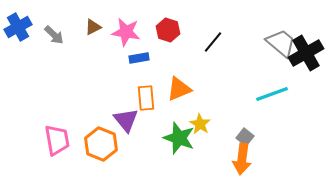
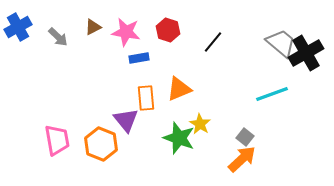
gray arrow: moved 4 px right, 2 px down
orange arrow: rotated 140 degrees counterclockwise
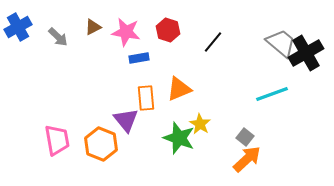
orange arrow: moved 5 px right
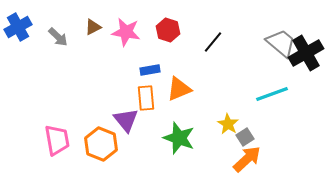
blue rectangle: moved 11 px right, 12 px down
yellow star: moved 28 px right
gray square: rotated 18 degrees clockwise
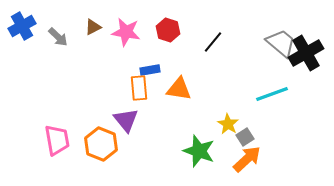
blue cross: moved 4 px right, 1 px up
orange triangle: rotated 32 degrees clockwise
orange rectangle: moved 7 px left, 10 px up
green star: moved 20 px right, 13 px down
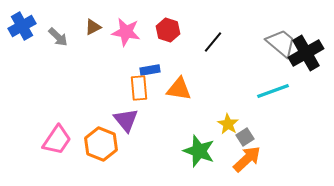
cyan line: moved 1 px right, 3 px up
pink trapezoid: rotated 44 degrees clockwise
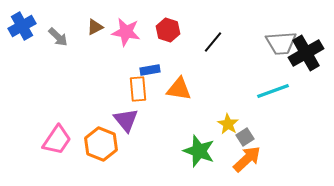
brown triangle: moved 2 px right
gray trapezoid: rotated 136 degrees clockwise
orange rectangle: moved 1 px left, 1 px down
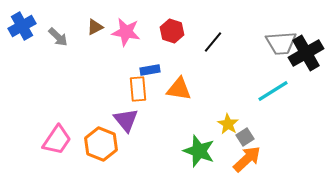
red hexagon: moved 4 px right, 1 px down
cyan line: rotated 12 degrees counterclockwise
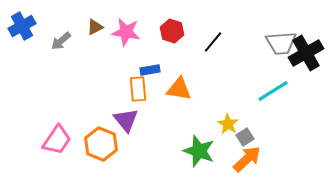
gray arrow: moved 3 px right, 4 px down; rotated 95 degrees clockwise
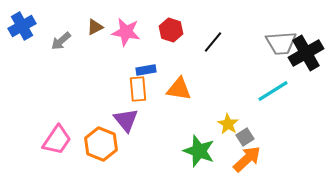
red hexagon: moved 1 px left, 1 px up
blue rectangle: moved 4 px left
